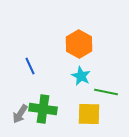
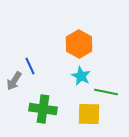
gray arrow: moved 6 px left, 33 px up
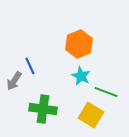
orange hexagon: rotated 8 degrees clockwise
green line: rotated 10 degrees clockwise
yellow square: moved 2 px right, 1 px down; rotated 30 degrees clockwise
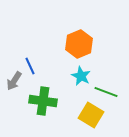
green cross: moved 8 px up
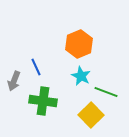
blue line: moved 6 px right, 1 px down
gray arrow: rotated 12 degrees counterclockwise
yellow square: rotated 15 degrees clockwise
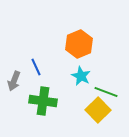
yellow square: moved 7 px right, 5 px up
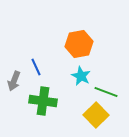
orange hexagon: rotated 12 degrees clockwise
yellow square: moved 2 px left, 5 px down
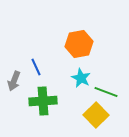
cyan star: moved 2 px down
green cross: rotated 12 degrees counterclockwise
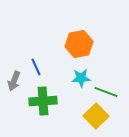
cyan star: rotated 30 degrees counterclockwise
yellow square: moved 1 px down
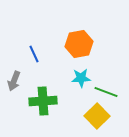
blue line: moved 2 px left, 13 px up
yellow square: moved 1 px right
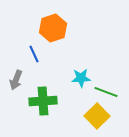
orange hexagon: moved 26 px left, 16 px up; rotated 8 degrees counterclockwise
gray arrow: moved 2 px right, 1 px up
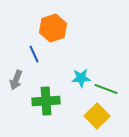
green line: moved 3 px up
green cross: moved 3 px right
